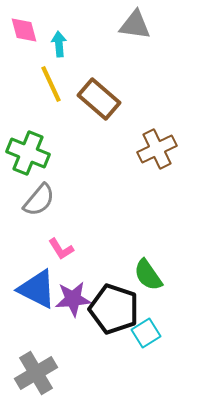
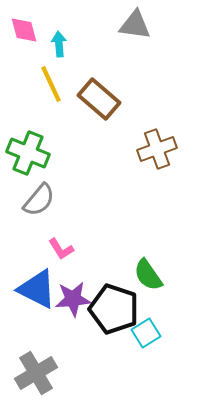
brown cross: rotated 6 degrees clockwise
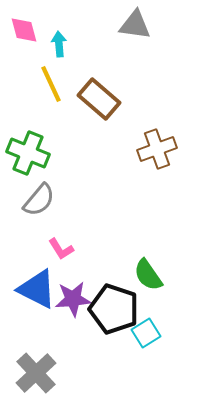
gray cross: rotated 12 degrees counterclockwise
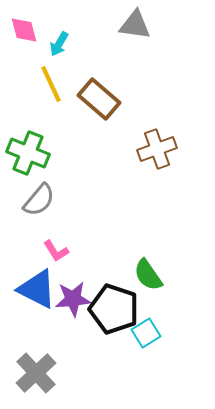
cyan arrow: rotated 145 degrees counterclockwise
pink L-shape: moved 5 px left, 2 px down
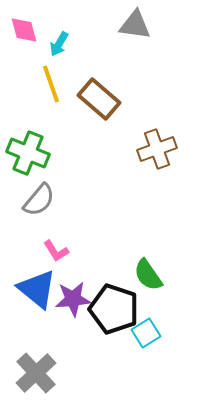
yellow line: rotated 6 degrees clockwise
blue triangle: rotated 12 degrees clockwise
